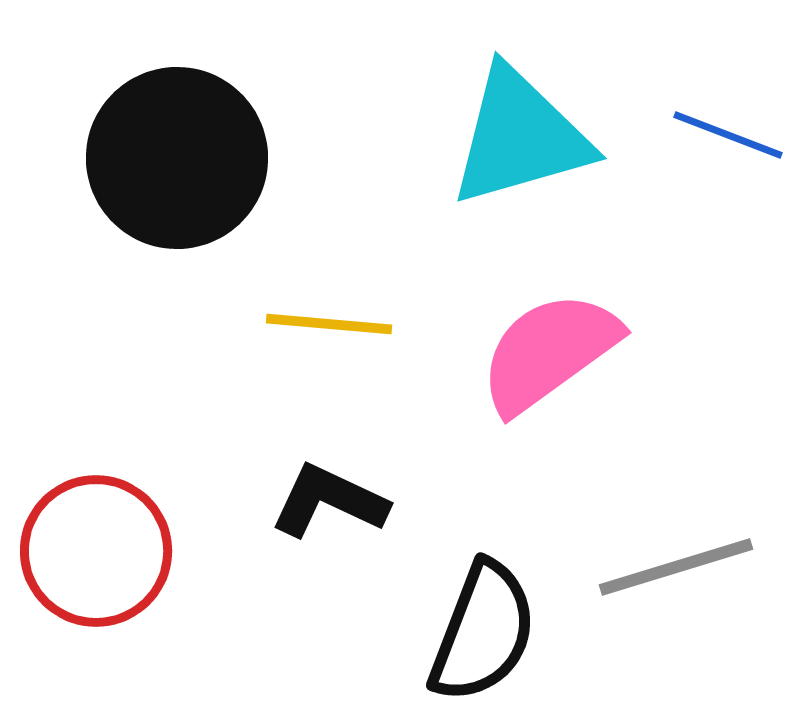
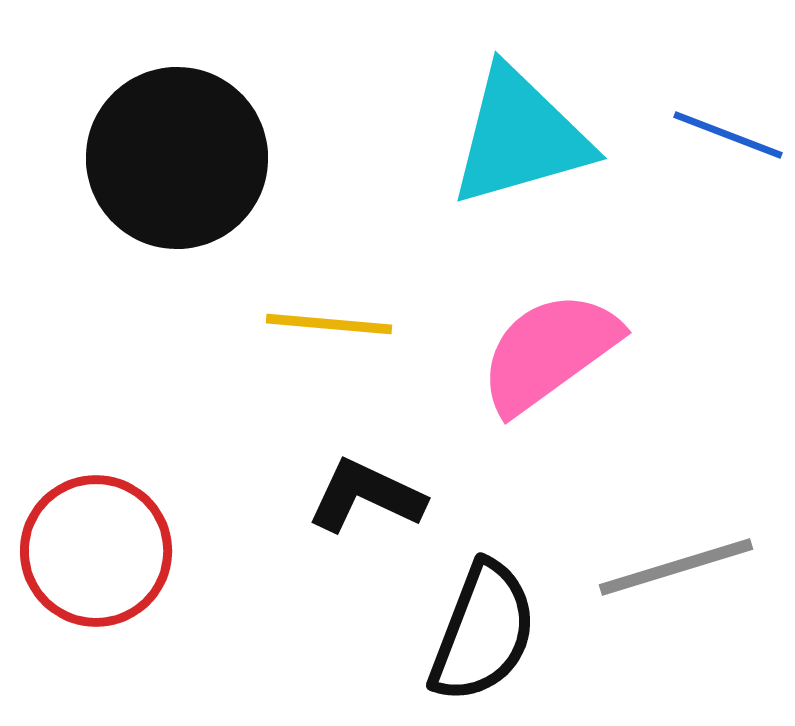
black L-shape: moved 37 px right, 5 px up
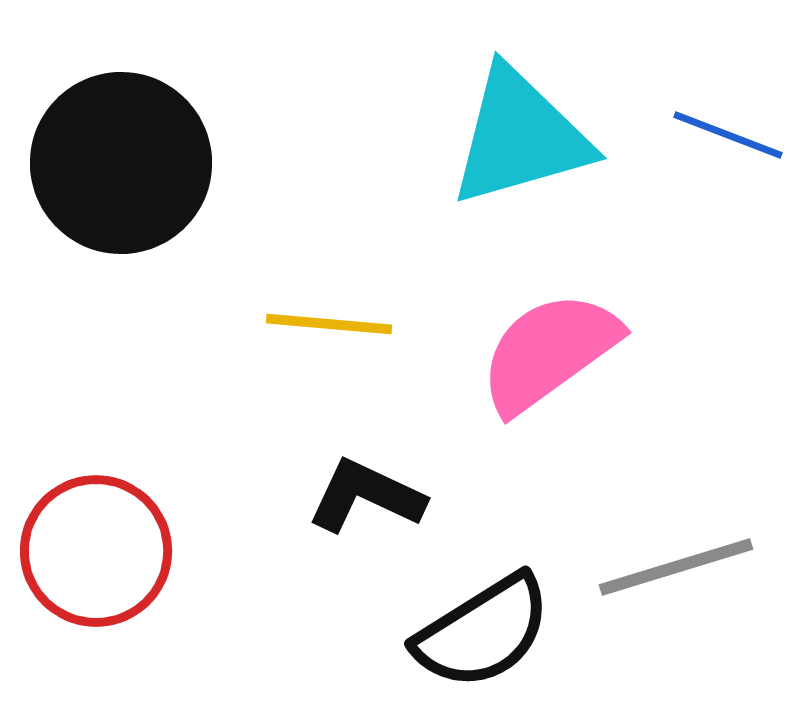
black circle: moved 56 px left, 5 px down
black semicircle: rotated 37 degrees clockwise
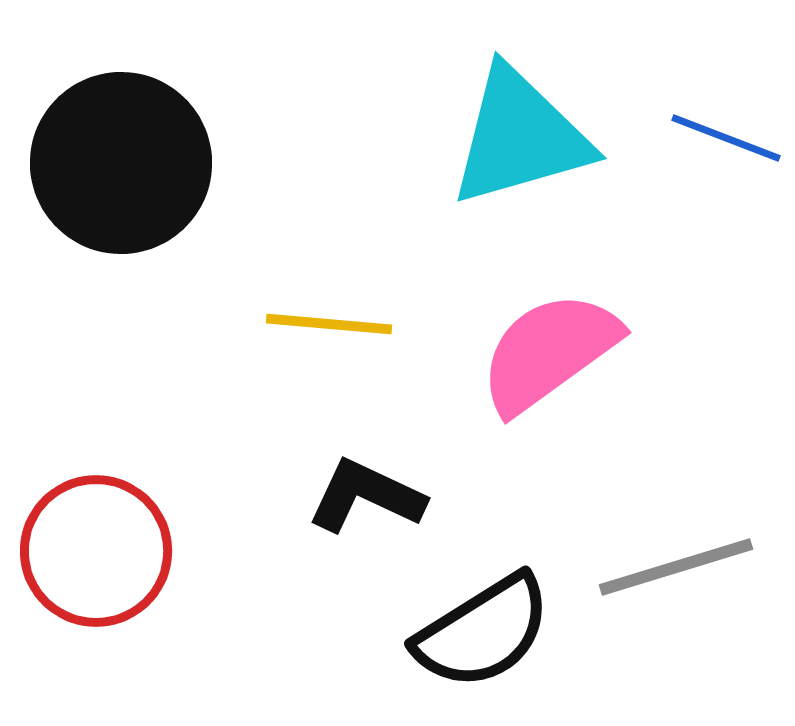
blue line: moved 2 px left, 3 px down
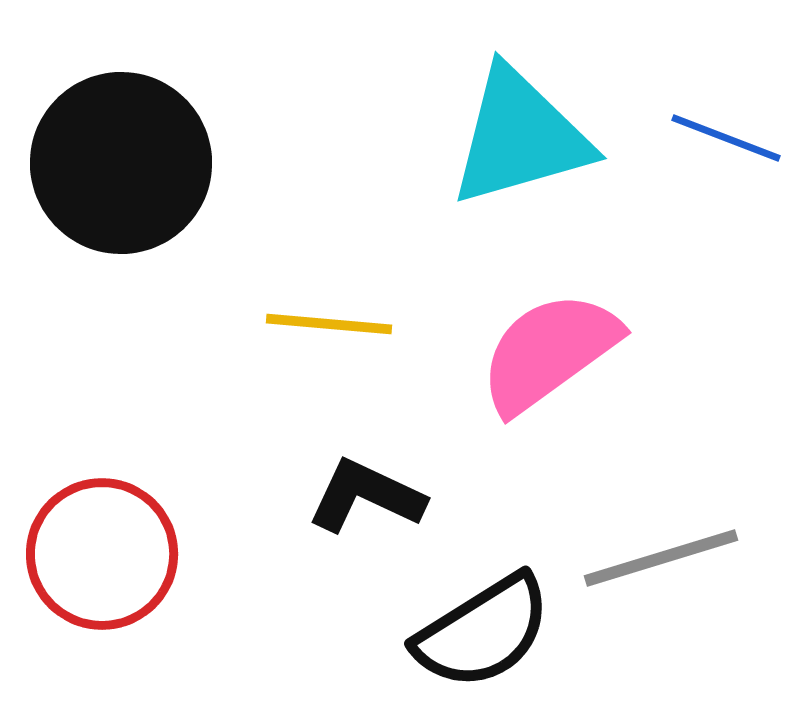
red circle: moved 6 px right, 3 px down
gray line: moved 15 px left, 9 px up
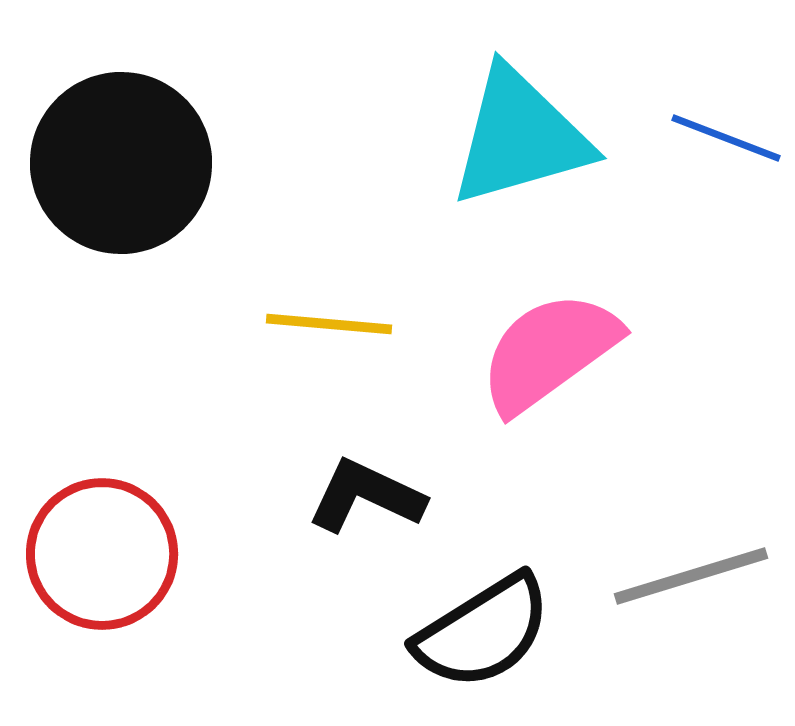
gray line: moved 30 px right, 18 px down
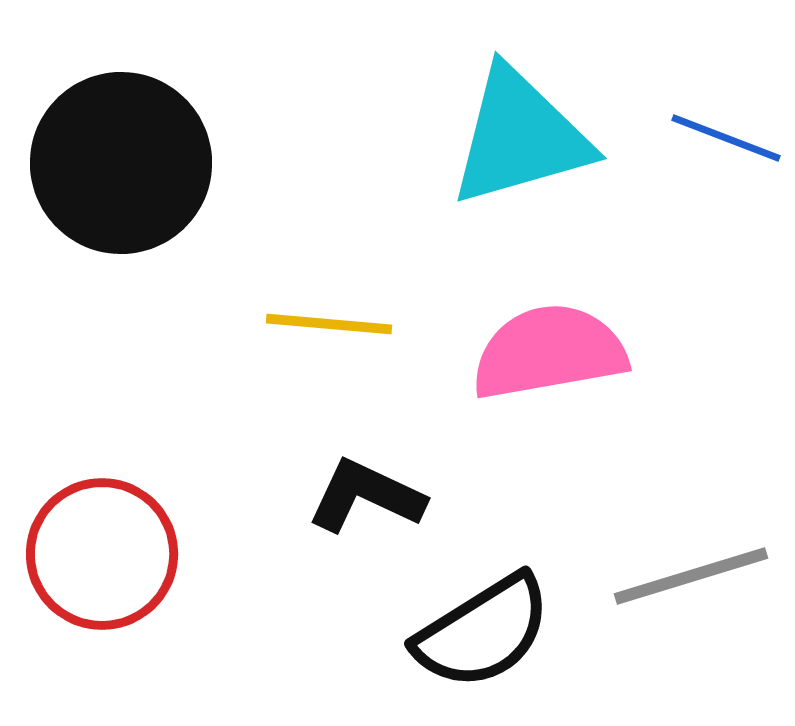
pink semicircle: rotated 26 degrees clockwise
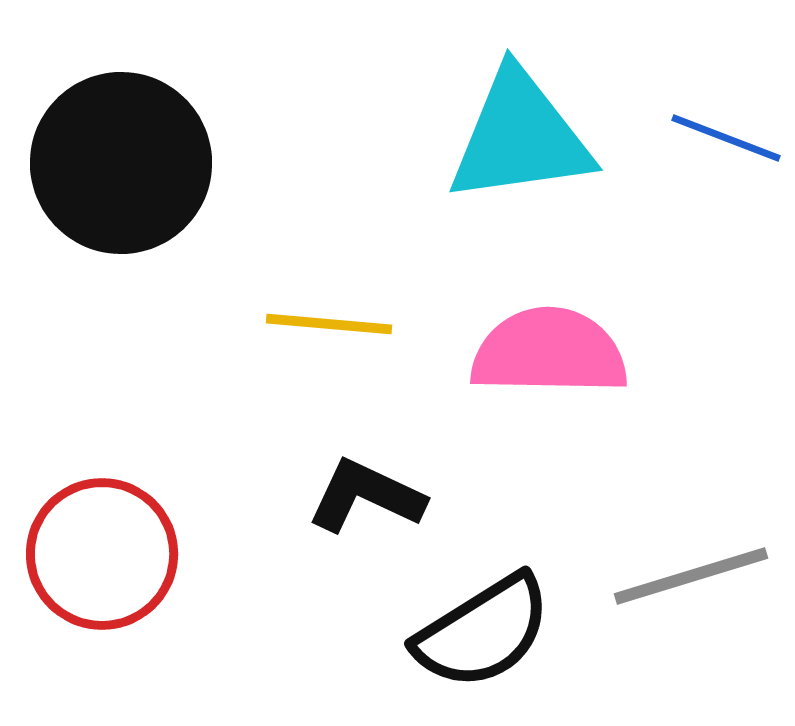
cyan triangle: rotated 8 degrees clockwise
pink semicircle: rotated 11 degrees clockwise
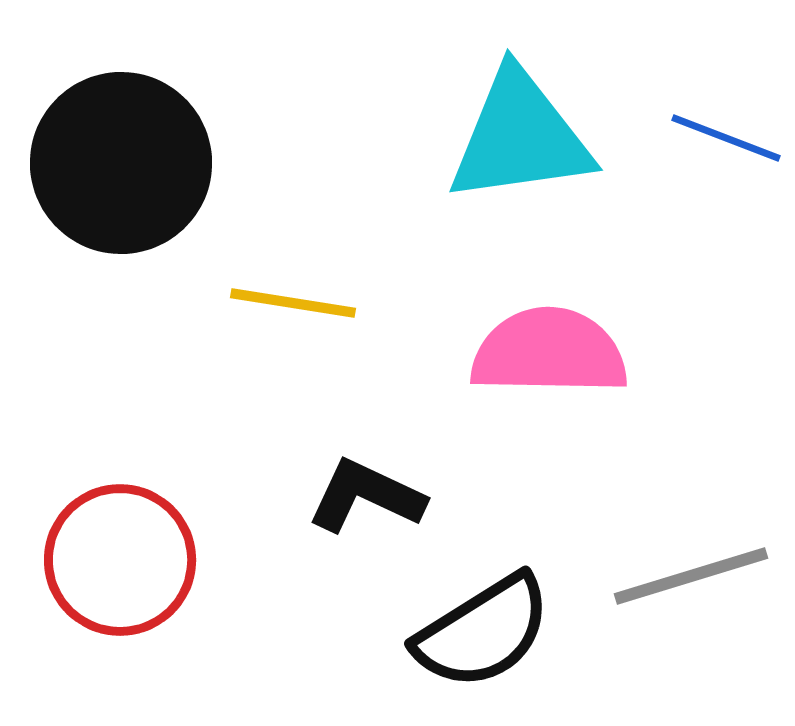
yellow line: moved 36 px left, 21 px up; rotated 4 degrees clockwise
red circle: moved 18 px right, 6 px down
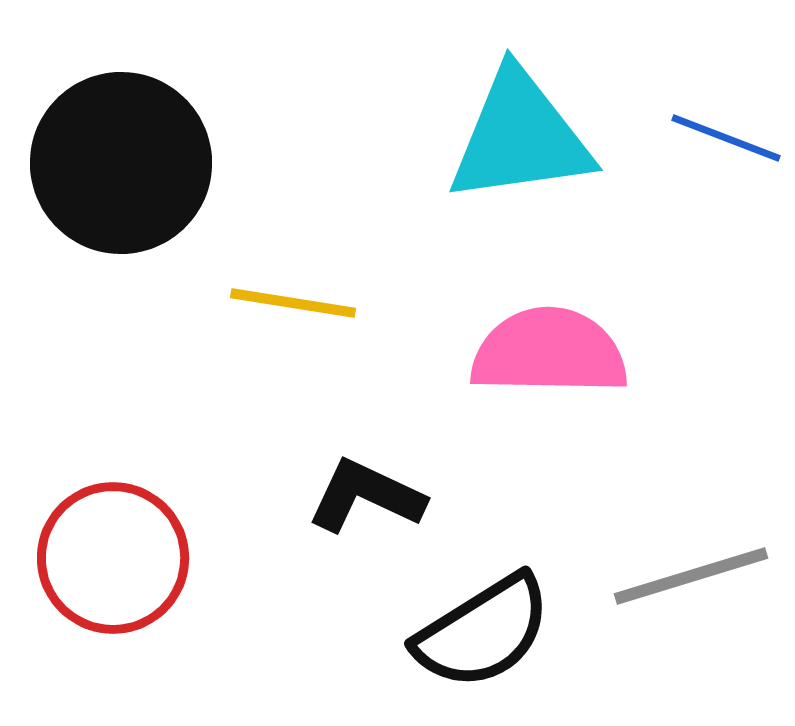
red circle: moved 7 px left, 2 px up
